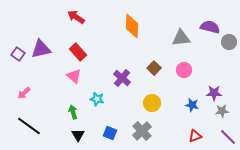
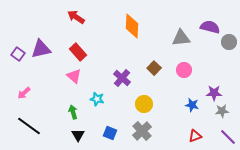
yellow circle: moved 8 px left, 1 px down
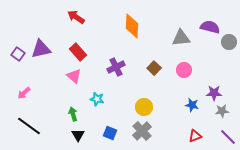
purple cross: moved 6 px left, 11 px up; rotated 24 degrees clockwise
yellow circle: moved 3 px down
green arrow: moved 2 px down
